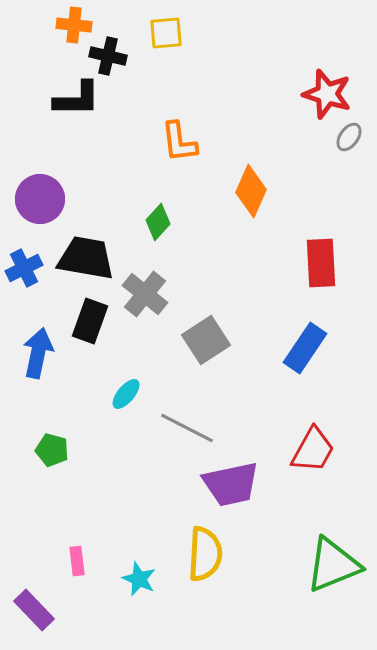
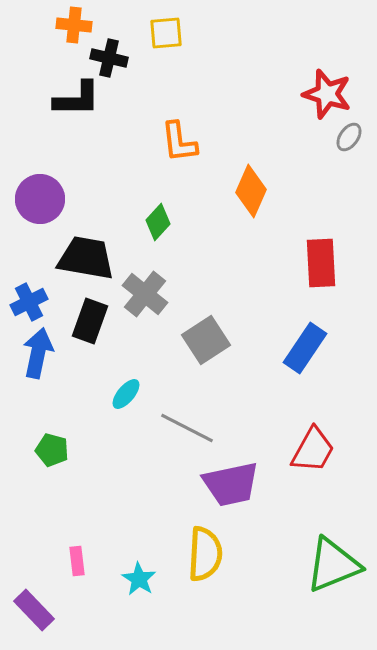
black cross: moved 1 px right, 2 px down
blue cross: moved 5 px right, 34 px down
cyan star: rotated 8 degrees clockwise
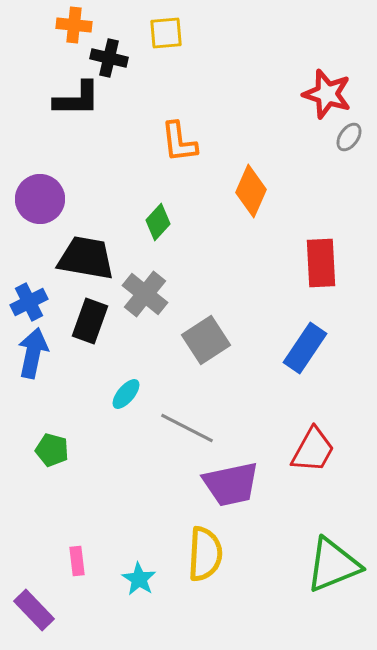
blue arrow: moved 5 px left
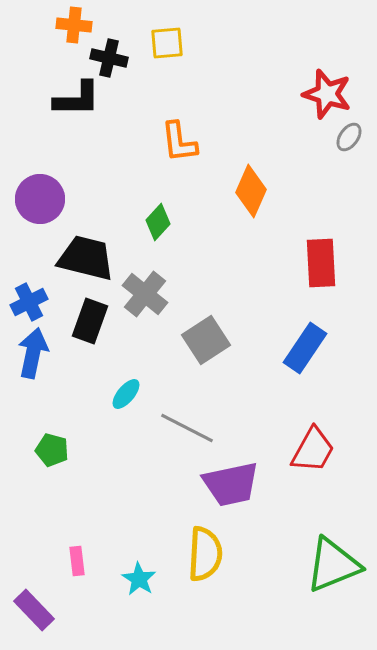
yellow square: moved 1 px right, 10 px down
black trapezoid: rotated 4 degrees clockwise
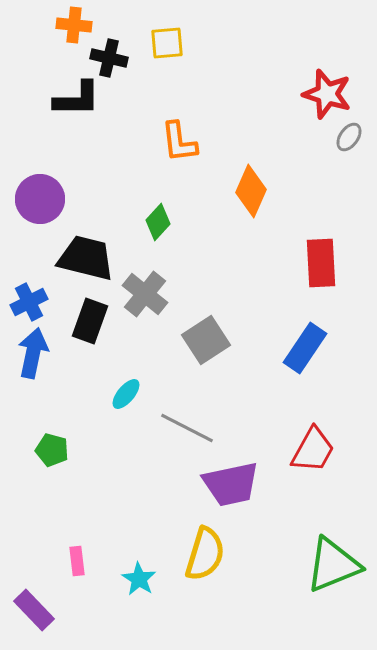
yellow semicircle: rotated 14 degrees clockwise
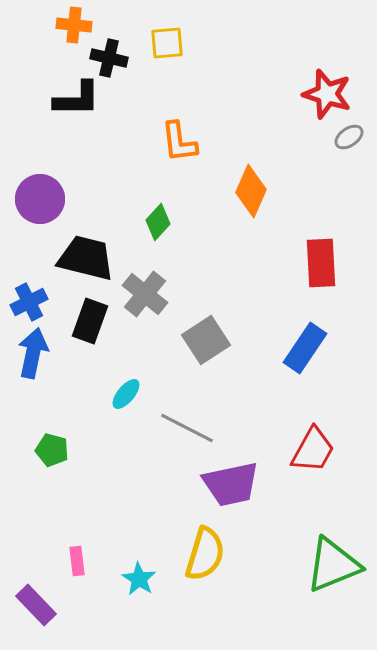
gray ellipse: rotated 20 degrees clockwise
purple rectangle: moved 2 px right, 5 px up
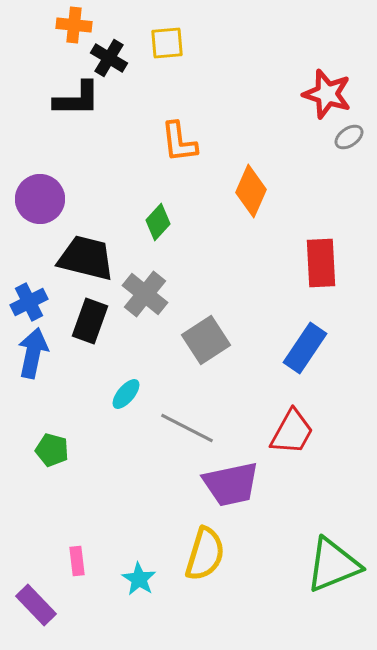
black cross: rotated 18 degrees clockwise
red trapezoid: moved 21 px left, 18 px up
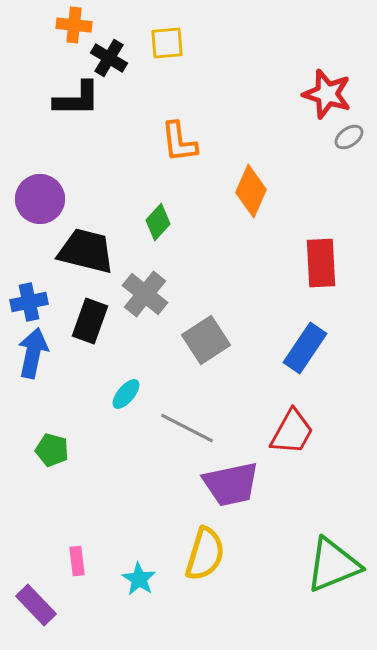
black trapezoid: moved 7 px up
blue cross: rotated 15 degrees clockwise
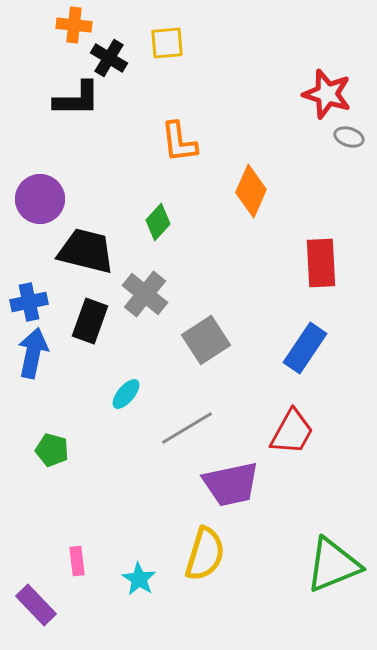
gray ellipse: rotated 52 degrees clockwise
gray line: rotated 58 degrees counterclockwise
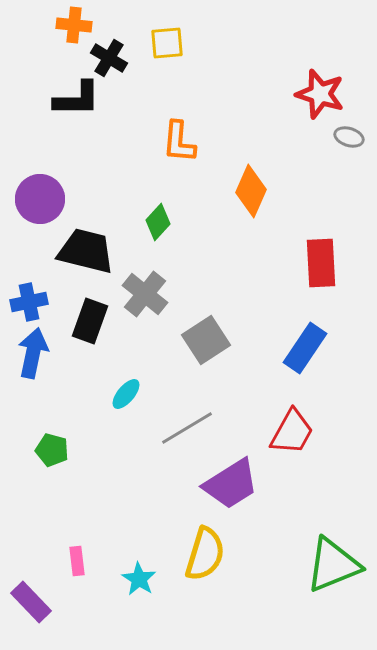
red star: moved 7 px left
orange L-shape: rotated 12 degrees clockwise
purple trapezoid: rotated 20 degrees counterclockwise
purple rectangle: moved 5 px left, 3 px up
